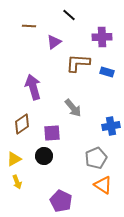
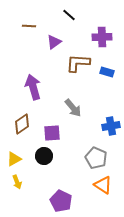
gray pentagon: rotated 25 degrees counterclockwise
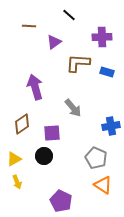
purple arrow: moved 2 px right
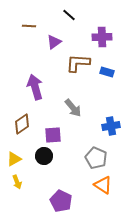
purple square: moved 1 px right, 2 px down
